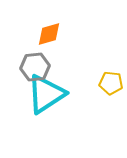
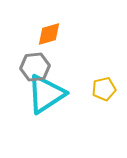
yellow pentagon: moved 7 px left, 6 px down; rotated 20 degrees counterclockwise
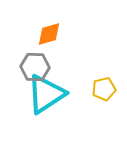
gray hexagon: rotated 8 degrees clockwise
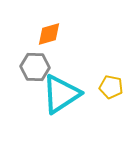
yellow pentagon: moved 7 px right, 2 px up; rotated 25 degrees clockwise
cyan triangle: moved 15 px right
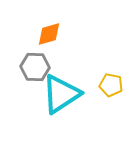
yellow pentagon: moved 2 px up
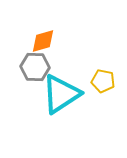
orange diamond: moved 6 px left, 7 px down
yellow pentagon: moved 8 px left, 4 px up
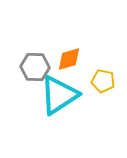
orange diamond: moved 26 px right, 18 px down
cyan triangle: moved 2 px left, 1 px down
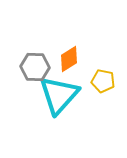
orange diamond: rotated 16 degrees counterclockwise
cyan triangle: rotated 15 degrees counterclockwise
